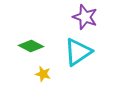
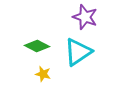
green diamond: moved 6 px right
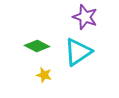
yellow star: moved 1 px right, 1 px down
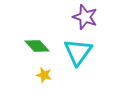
green diamond: rotated 20 degrees clockwise
cyan triangle: rotated 20 degrees counterclockwise
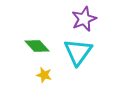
purple star: moved 1 px left, 2 px down; rotated 30 degrees clockwise
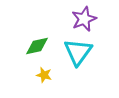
green diamond: rotated 60 degrees counterclockwise
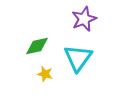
cyan triangle: moved 6 px down
yellow star: moved 1 px right, 1 px up
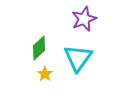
green diamond: moved 2 px right, 2 px down; rotated 30 degrees counterclockwise
yellow star: rotated 21 degrees clockwise
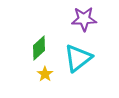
purple star: rotated 20 degrees clockwise
cyan triangle: rotated 16 degrees clockwise
